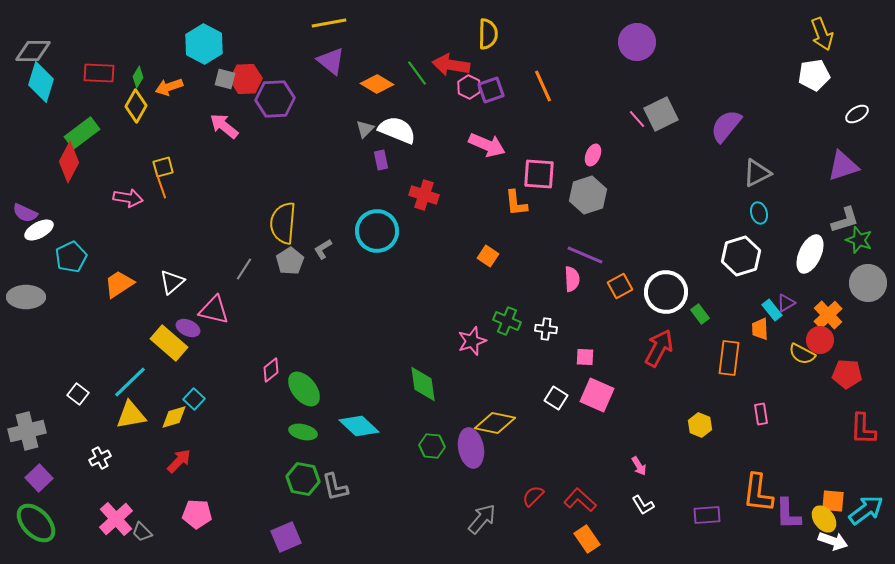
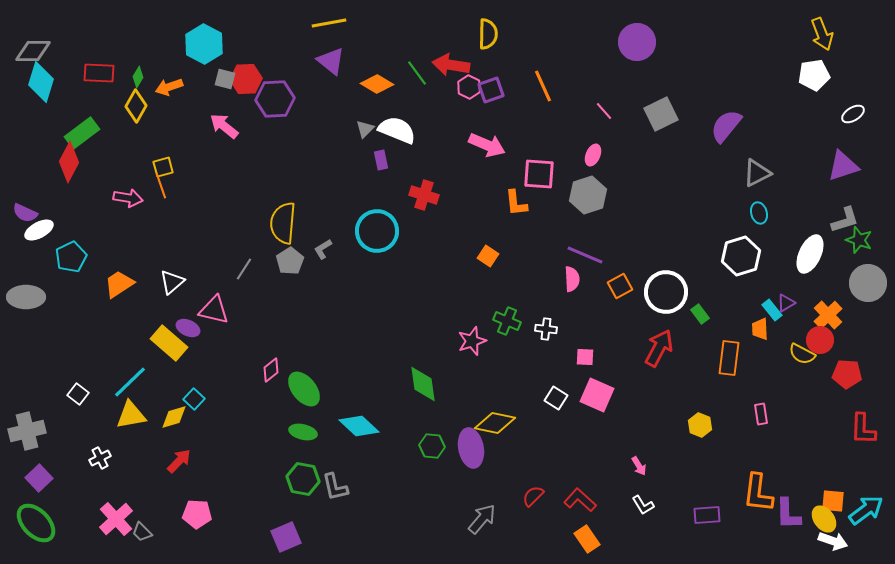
white ellipse at (857, 114): moved 4 px left
pink line at (637, 119): moved 33 px left, 8 px up
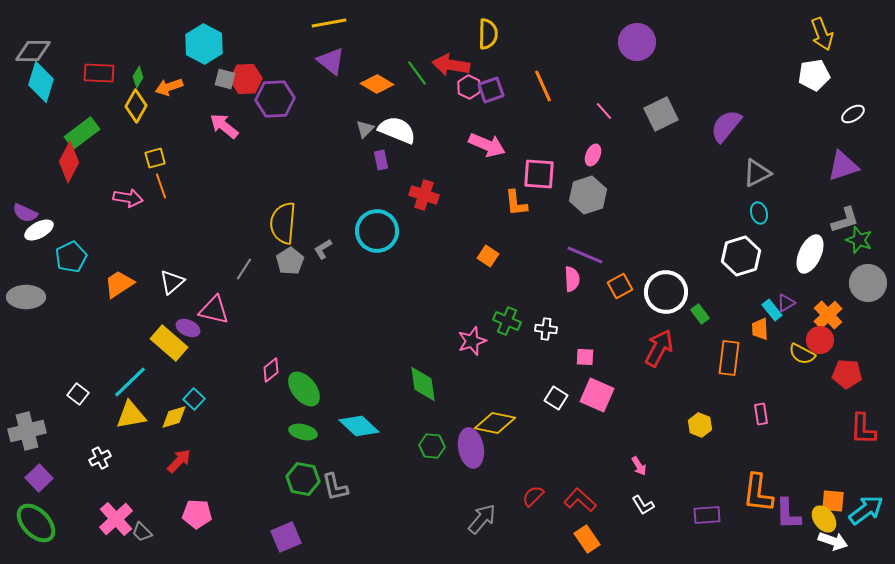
yellow square at (163, 167): moved 8 px left, 9 px up
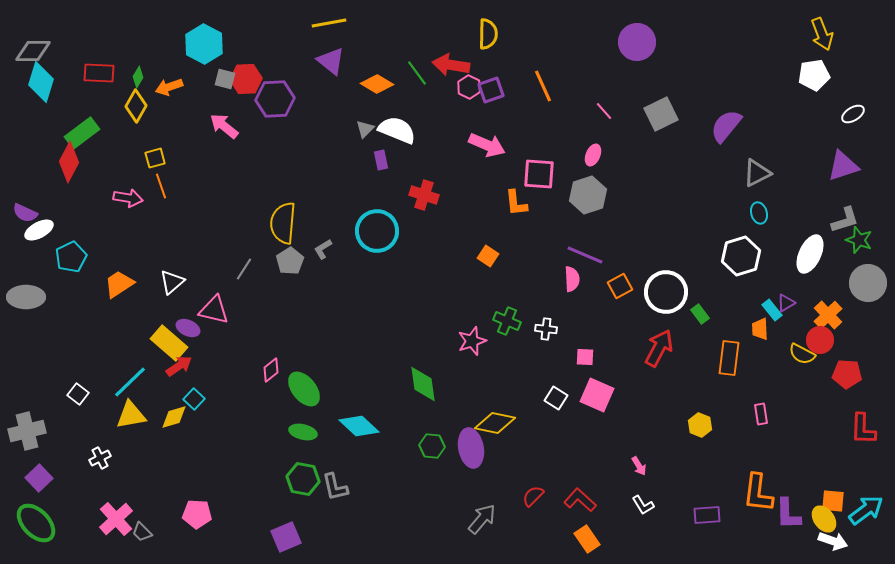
red arrow at (179, 461): moved 95 px up; rotated 12 degrees clockwise
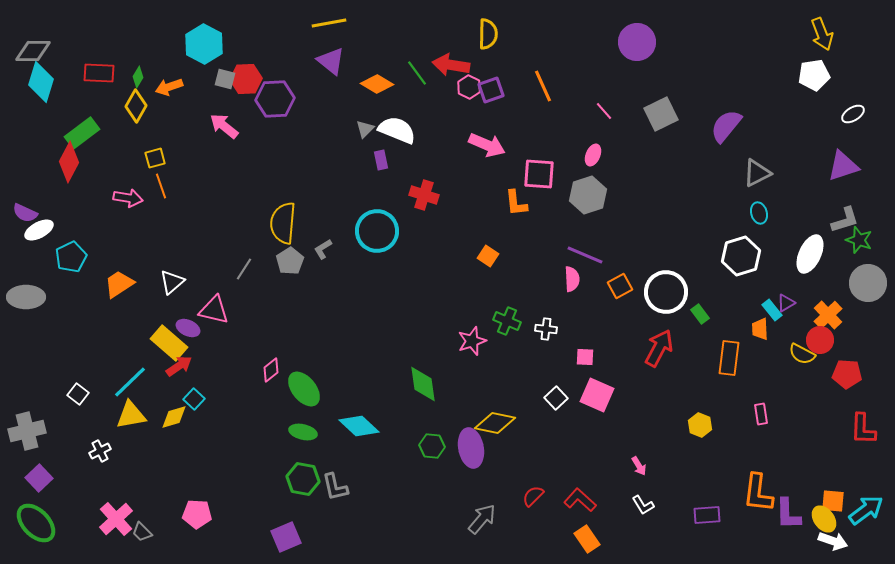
white square at (556, 398): rotated 15 degrees clockwise
white cross at (100, 458): moved 7 px up
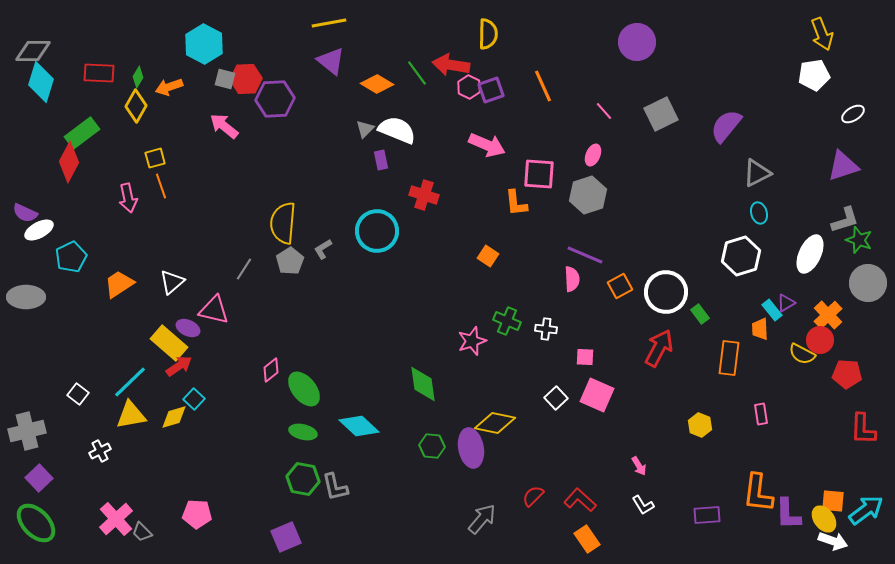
pink arrow at (128, 198): rotated 68 degrees clockwise
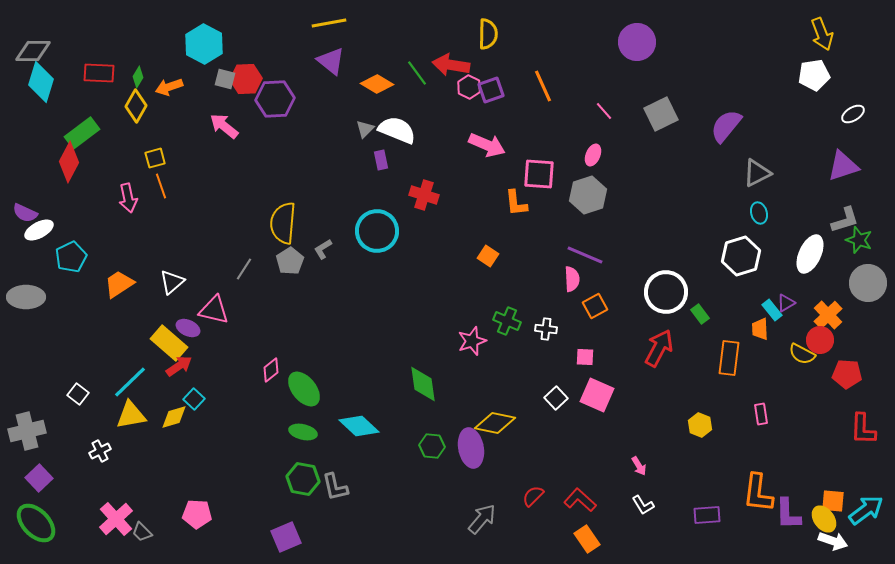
orange square at (620, 286): moved 25 px left, 20 px down
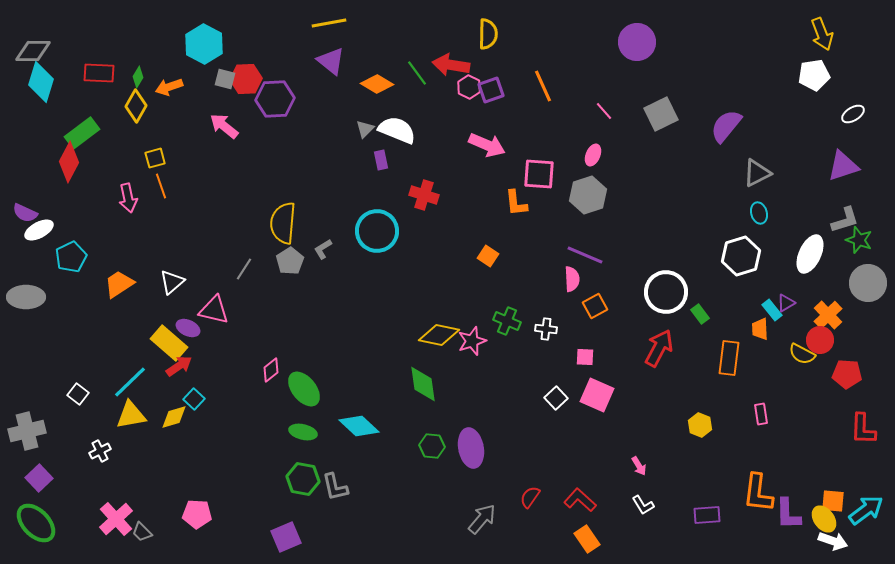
yellow diamond at (495, 423): moved 56 px left, 88 px up
red semicircle at (533, 496): moved 3 px left, 1 px down; rotated 10 degrees counterclockwise
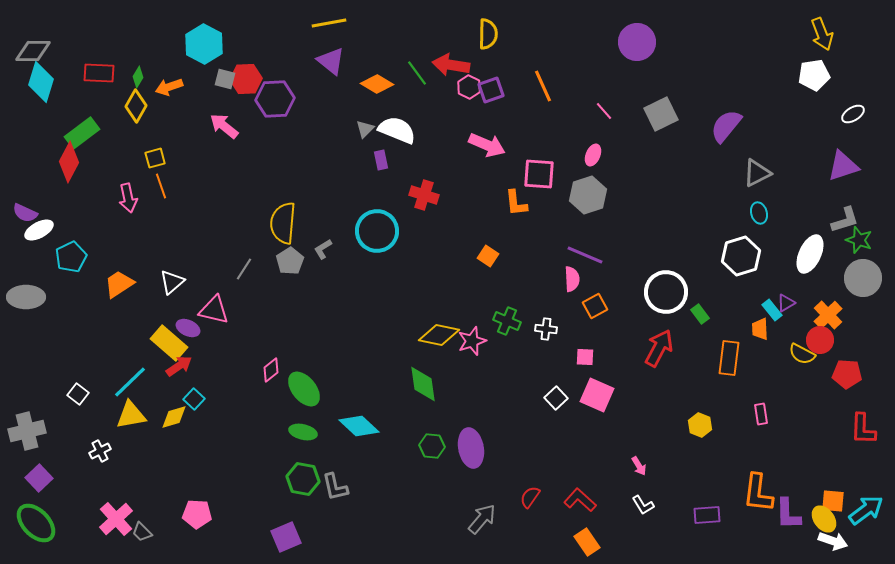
gray circle at (868, 283): moved 5 px left, 5 px up
orange rectangle at (587, 539): moved 3 px down
